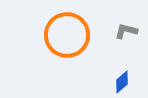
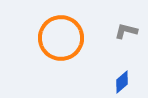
orange circle: moved 6 px left, 3 px down
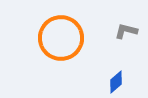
blue diamond: moved 6 px left
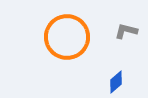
orange circle: moved 6 px right, 1 px up
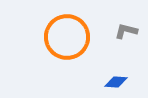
blue diamond: rotated 45 degrees clockwise
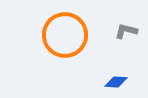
orange circle: moved 2 px left, 2 px up
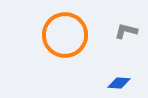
blue diamond: moved 3 px right, 1 px down
